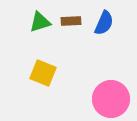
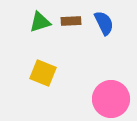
blue semicircle: rotated 50 degrees counterclockwise
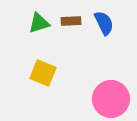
green triangle: moved 1 px left, 1 px down
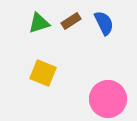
brown rectangle: rotated 30 degrees counterclockwise
pink circle: moved 3 px left
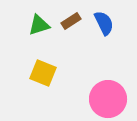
green triangle: moved 2 px down
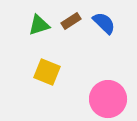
blue semicircle: rotated 20 degrees counterclockwise
yellow square: moved 4 px right, 1 px up
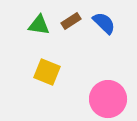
green triangle: rotated 25 degrees clockwise
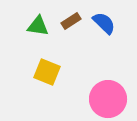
green triangle: moved 1 px left, 1 px down
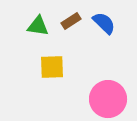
yellow square: moved 5 px right, 5 px up; rotated 24 degrees counterclockwise
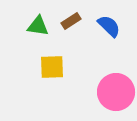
blue semicircle: moved 5 px right, 3 px down
pink circle: moved 8 px right, 7 px up
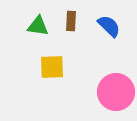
brown rectangle: rotated 54 degrees counterclockwise
